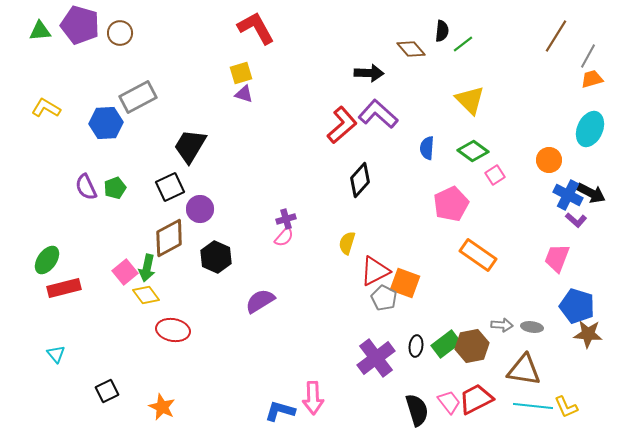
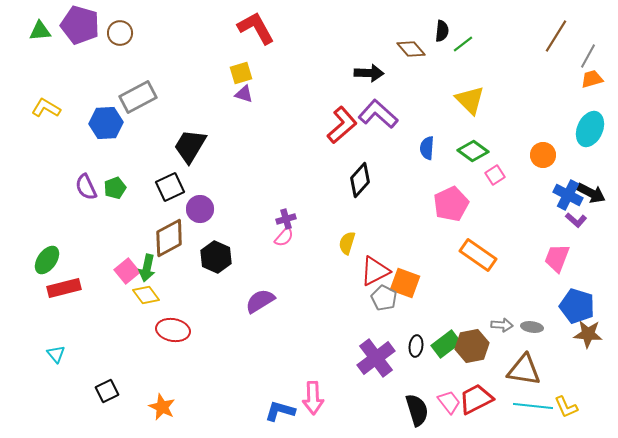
orange circle at (549, 160): moved 6 px left, 5 px up
pink square at (125, 272): moved 2 px right, 1 px up
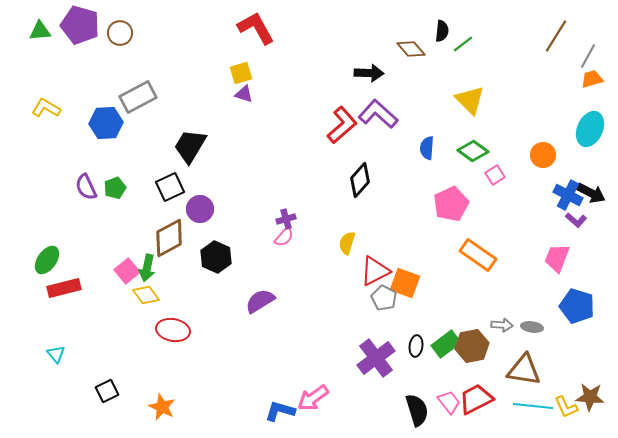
brown star at (588, 334): moved 2 px right, 63 px down
pink arrow at (313, 398): rotated 56 degrees clockwise
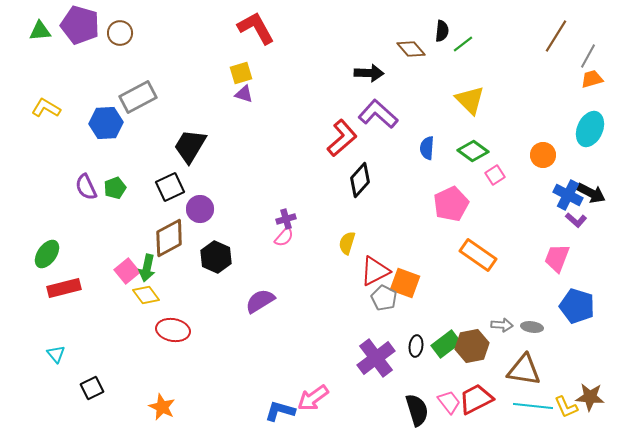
red L-shape at (342, 125): moved 13 px down
green ellipse at (47, 260): moved 6 px up
black square at (107, 391): moved 15 px left, 3 px up
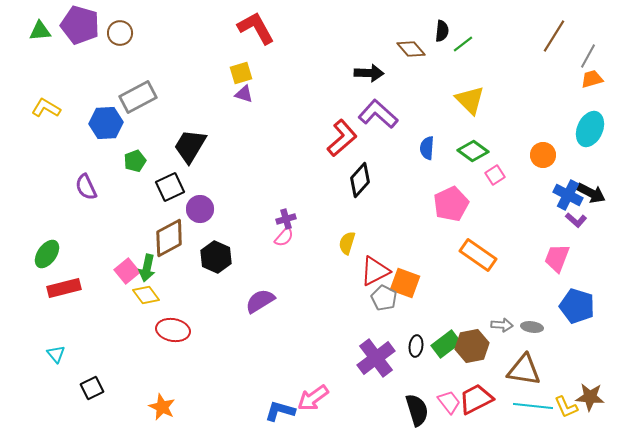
brown line at (556, 36): moved 2 px left
green pentagon at (115, 188): moved 20 px right, 27 px up
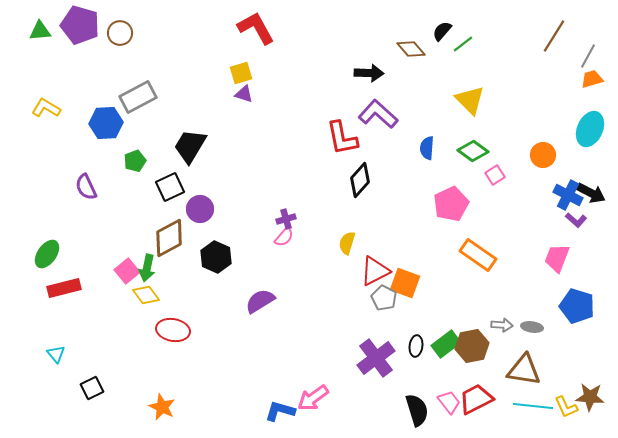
black semicircle at (442, 31): rotated 145 degrees counterclockwise
red L-shape at (342, 138): rotated 120 degrees clockwise
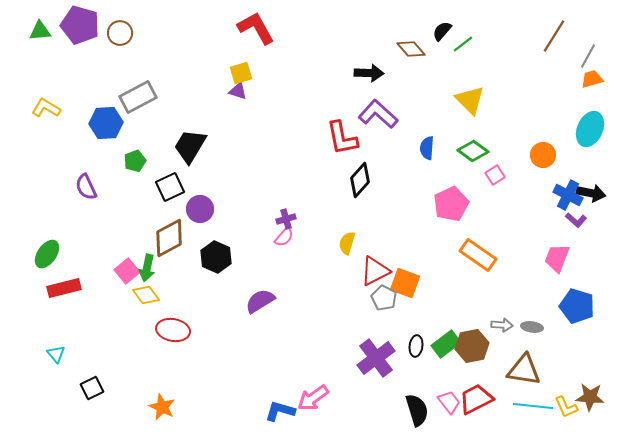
purple triangle at (244, 94): moved 6 px left, 3 px up
black arrow at (591, 193): rotated 16 degrees counterclockwise
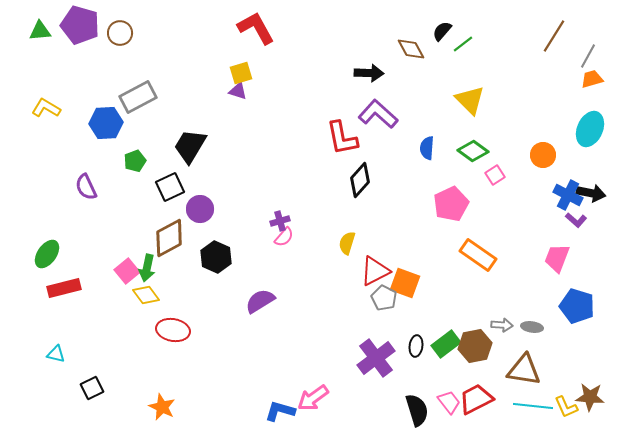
brown diamond at (411, 49): rotated 12 degrees clockwise
purple cross at (286, 219): moved 6 px left, 2 px down
brown hexagon at (472, 346): moved 3 px right
cyan triangle at (56, 354): rotated 36 degrees counterclockwise
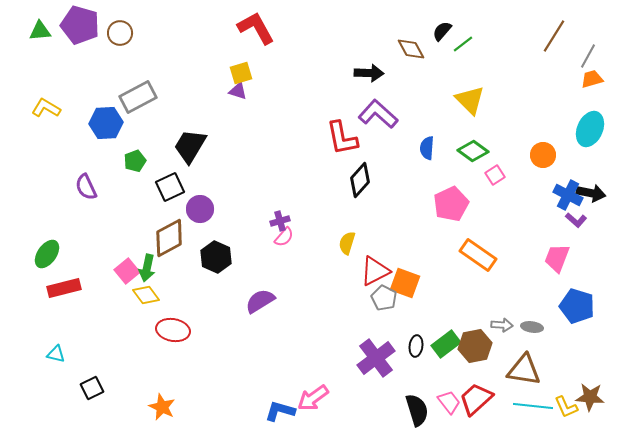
red trapezoid at (476, 399): rotated 15 degrees counterclockwise
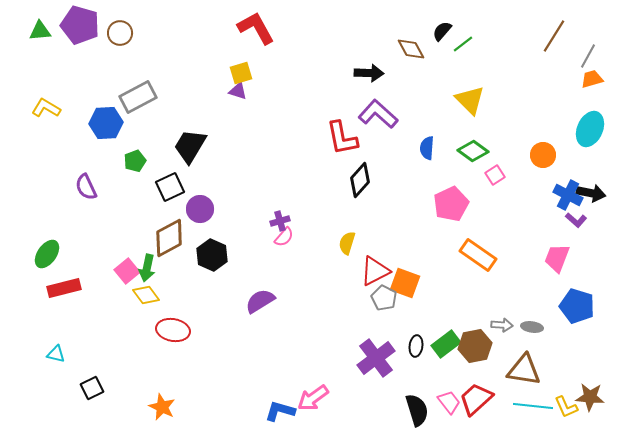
black hexagon at (216, 257): moved 4 px left, 2 px up
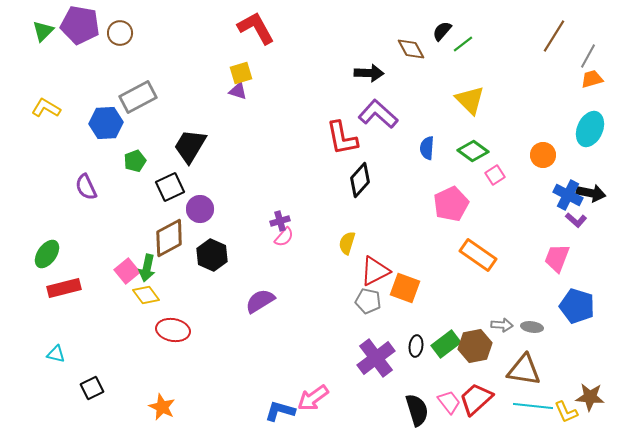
purple pentagon at (80, 25): rotated 6 degrees counterclockwise
green triangle at (40, 31): moved 3 px right; rotated 40 degrees counterclockwise
orange square at (405, 283): moved 5 px down
gray pentagon at (384, 298): moved 16 px left, 3 px down; rotated 15 degrees counterclockwise
yellow L-shape at (566, 407): moved 5 px down
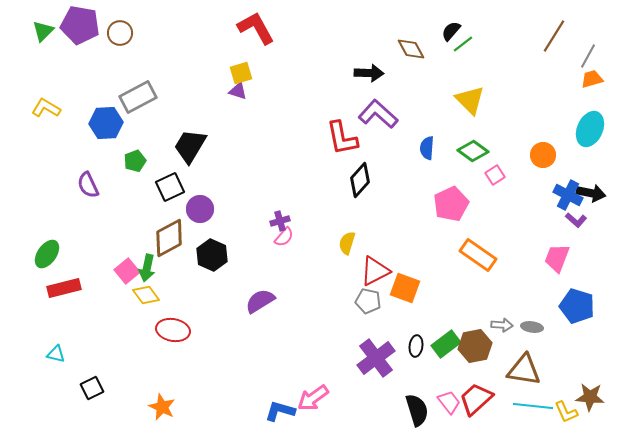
black semicircle at (442, 31): moved 9 px right
purple semicircle at (86, 187): moved 2 px right, 2 px up
